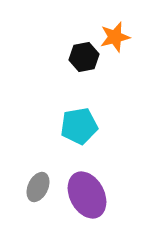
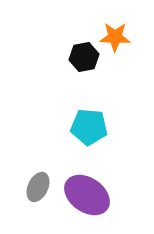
orange star: rotated 16 degrees clockwise
cyan pentagon: moved 10 px right, 1 px down; rotated 15 degrees clockwise
purple ellipse: rotated 27 degrees counterclockwise
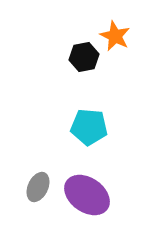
orange star: moved 1 px up; rotated 24 degrees clockwise
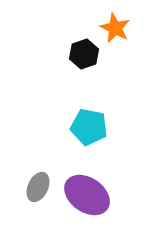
orange star: moved 8 px up
black hexagon: moved 3 px up; rotated 8 degrees counterclockwise
cyan pentagon: rotated 6 degrees clockwise
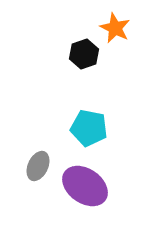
cyan pentagon: moved 1 px down
gray ellipse: moved 21 px up
purple ellipse: moved 2 px left, 9 px up
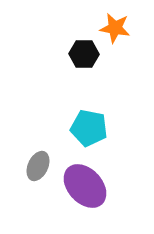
orange star: rotated 16 degrees counterclockwise
black hexagon: rotated 20 degrees clockwise
purple ellipse: rotated 12 degrees clockwise
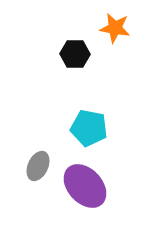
black hexagon: moved 9 px left
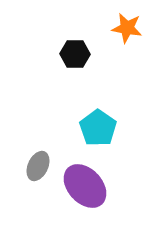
orange star: moved 12 px right
cyan pentagon: moved 9 px right; rotated 24 degrees clockwise
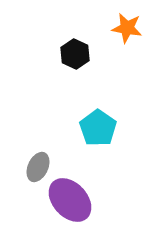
black hexagon: rotated 24 degrees clockwise
gray ellipse: moved 1 px down
purple ellipse: moved 15 px left, 14 px down
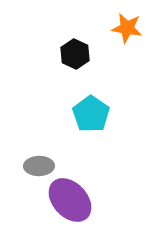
cyan pentagon: moved 7 px left, 14 px up
gray ellipse: moved 1 px right, 1 px up; rotated 64 degrees clockwise
